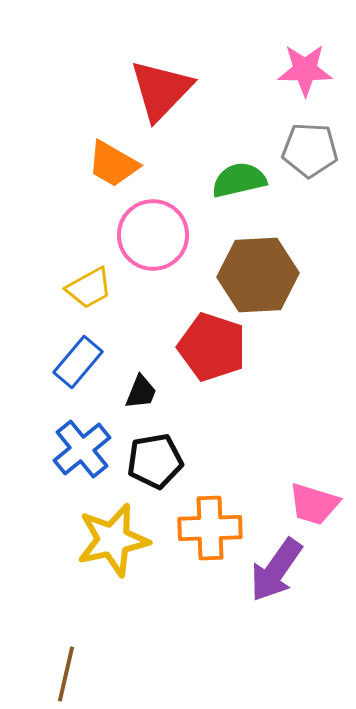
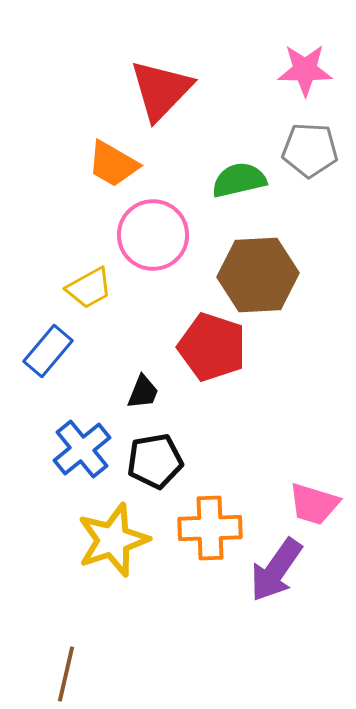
blue rectangle: moved 30 px left, 11 px up
black trapezoid: moved 2 px right
yellow star: rotated 6 degrees counterclockwise
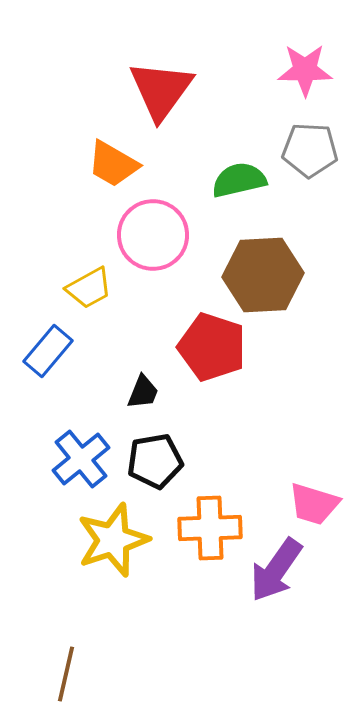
red triangle: rotated 8 degrees counterclockwise
brown hexagon: moved 5 px right
blue cross: moved 1 px left, 10 px down
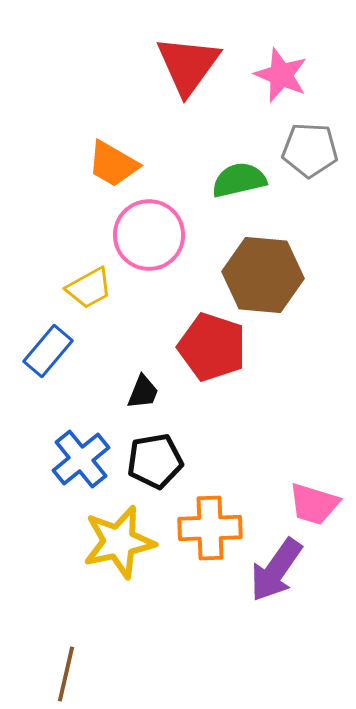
pink star: moved 24 px left, 5 px down; rotated 22 degrees clockwise
red triangle: moved 27 px right, 25 px up
pink circle: moved 4 px left
brown hexagon: rotated 8 degrees clockwise
yellow star: moved 6 px right, 2 px down; rotated 6 degrees clockwise
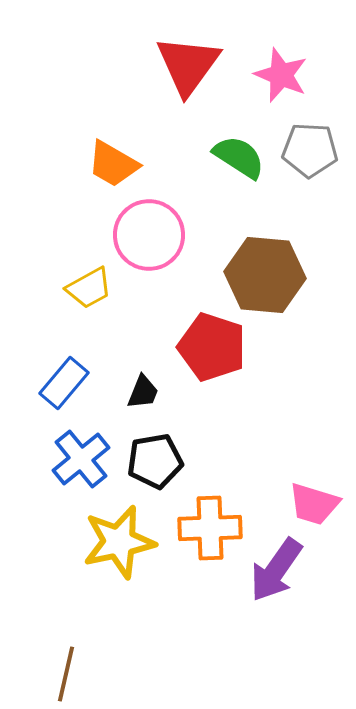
green semicircle: moved 23 px up; rotated 46 degrees clockwise
brown hexagon: moved 2 px right
blue rectangle: moved 16 px right, 32 px down
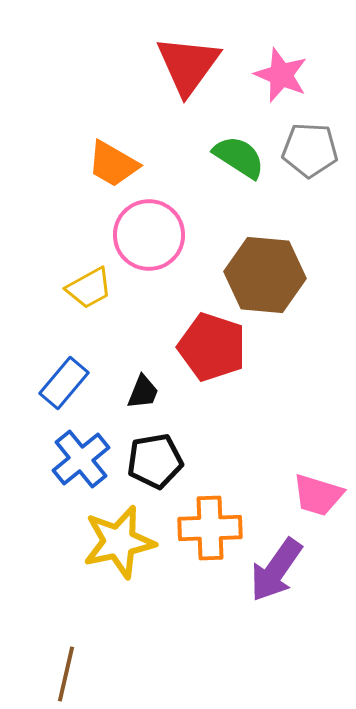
pink trapezoid: moved 4 px right, 9 px up
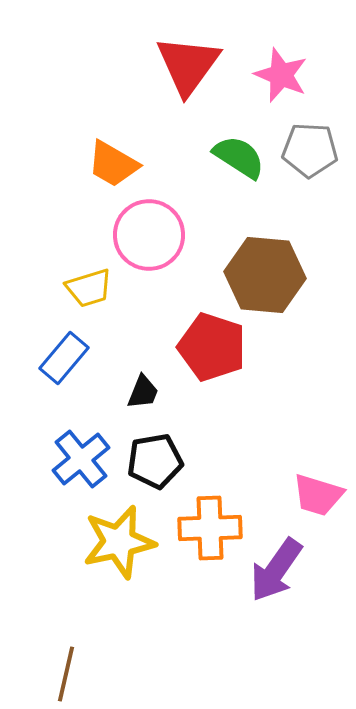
yellow trapezoid: rotated 12 degrees clockwise
blue rectangle: moved 25 px up
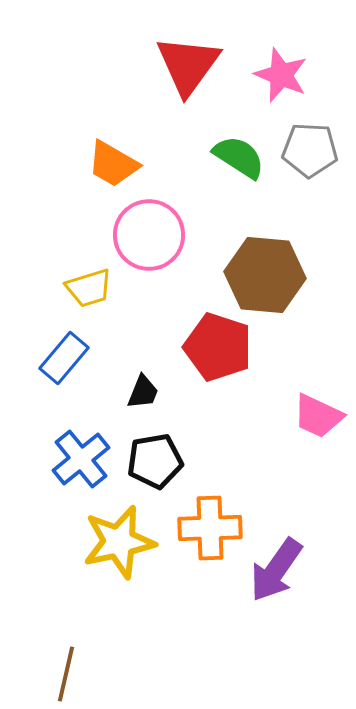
red pentagon: moved 6 px right
pink trapezoid: moved 79 px up; rotated 8 degrees clockwise
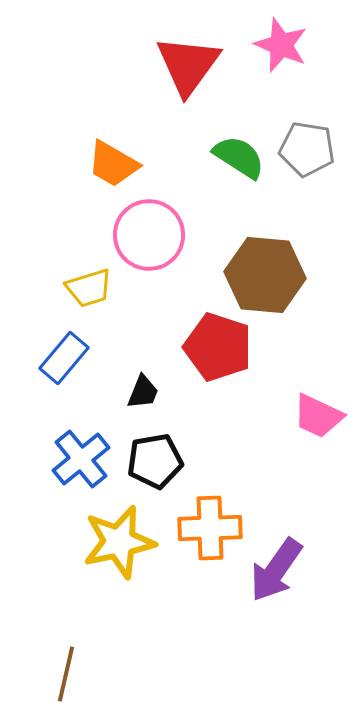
pink star: moved 30 px up
gray pentagon: moved 3 px left, 1 px up; rotated 6 degrees clockwise
